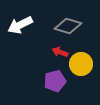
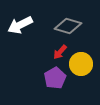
red arrow: rotated 70 degrees counterclockwise
purple pentagon: moved 3 px up; rotated 15 degrees counterclockwise
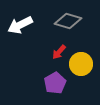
gray diamond: moved 5 px up
red arrow: moved 1 px left
purple pentagon: moved 5 px down
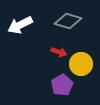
red arrow: rotated 112 degrees counterclockwise
purple pentagon: moved 7 px right, 2 px down
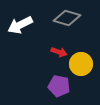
gray diamond: moved 1 px left, 3 px up
purple pentagon: moved 3 px left, 1 px down; rotated 30 degrees counterclockwise
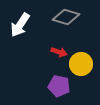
gray diamond: moved 1 px left, 1 px up
white arrow: rotated 30 degrees counterclockwise
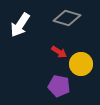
gray diamond: moved 1 px right, 1 px down
red arrow: rotated 14 degrees clockwise
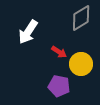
gray diamond: moved 14 px right; rotated 48 degrees counterclockwise
white arrow: moved 8 px right, 7 px down
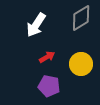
white arrow: moved 8 px right, 7 px up
red arrow: moved 12 px left, 5 px down; rotated 63 degrees counterclockwise
purple pentagon: moved 10 px left
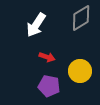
red arrow: rotated 49 degrees clockwise
yellow circle: moved 1 px left, 7 px down
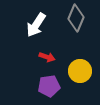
gray diamond: moved 5 px left; rotated 36 degrees counterclockwise
purple pentagon: rotated 20 degrees counterclockwise
